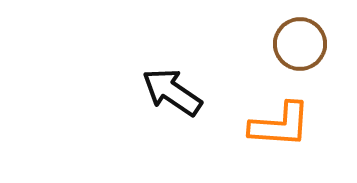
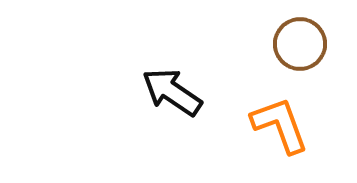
orange L-shape: rotated 114 degrees counterclockwise
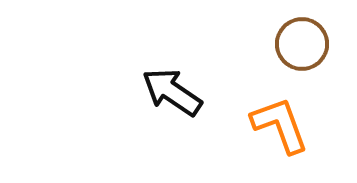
brown circle: moved 2 px right
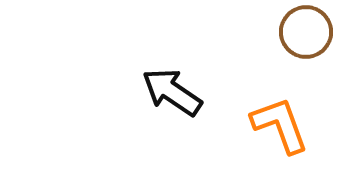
brown circle: moved 4 px right, 12 px up
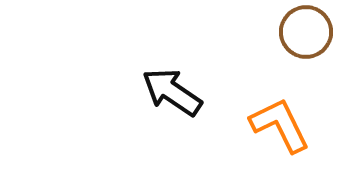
orange L-shape: rotated 6 degrees counterclockwise
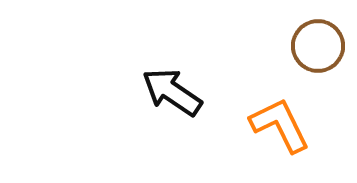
brown circle: moved 12 px right, 14 px down
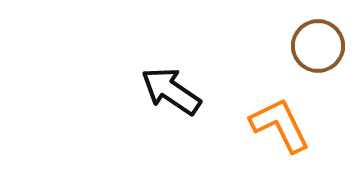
black arrow: moved 1 px left, 1 px up
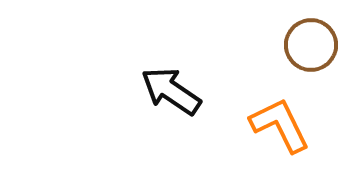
brown circle: moved 7 px left, 1 px up
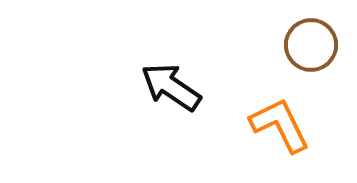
black arrow: moved 4 px up
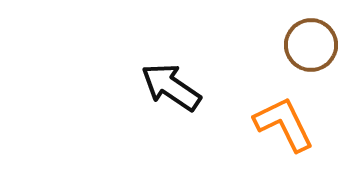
orange L-shape: moved 4 px right, 1 px up
